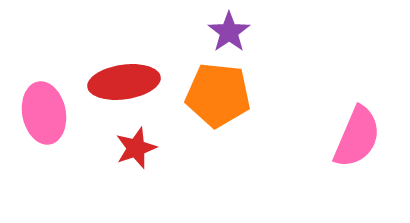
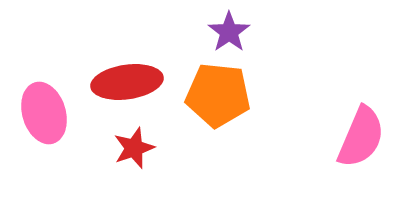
red ellipse: moved 3 px right
pink ellipse: rotated 6 degrees counterclockwise
pink semicircle: moved 4 px right
red star: moved 2 px left
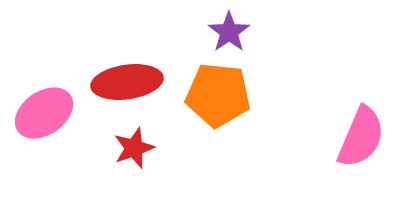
pink ellipse: rotated 72 degrees clockwise
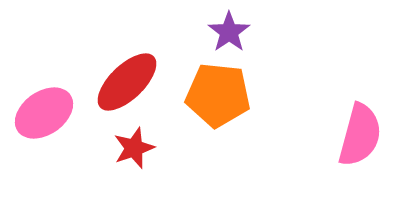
red ellipse: rotated 36 degrees counterclockwise
pink semicircle: moved 1 px left, 2 px up; rotated 8 degrees counterclockwise
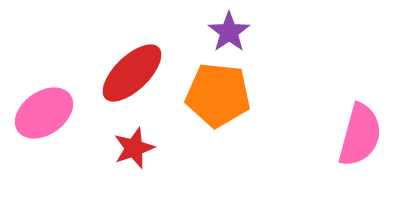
red ellipse: moved 5 px right, 9 px up
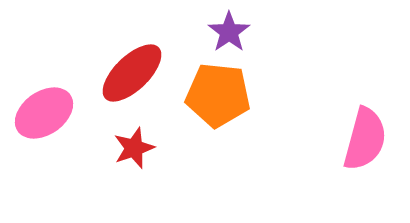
pink semicircle: moved 5 px right, 4 px down
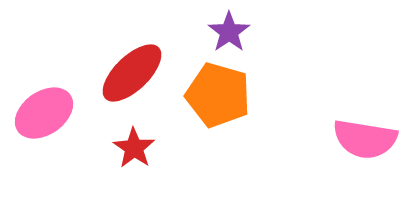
orange pentagon: rotated 10 degrees clockwise
pink semicircle: rotated 84 degrees clockwise
red star: rotated 18 degrees counterclockwise
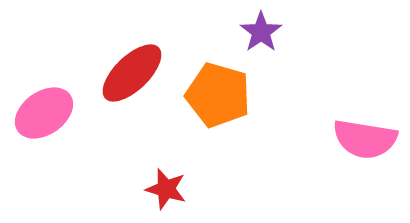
purple star: moved 32 px right
red star: moved 32 px right, 41 px down; rotated 18 degrees counterclockwise
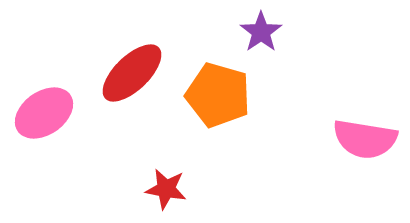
red star: rotated 6 degrees counterclockwise
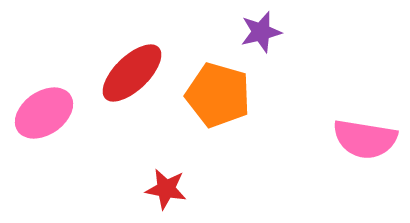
purple star: rotated 21 degrees clockwise
